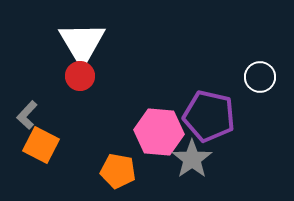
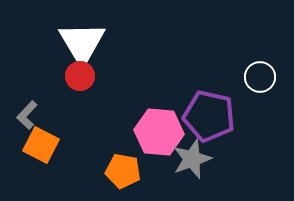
gray star: rotated 15 degrees clockwise
orange pentagon: moved 5 px right
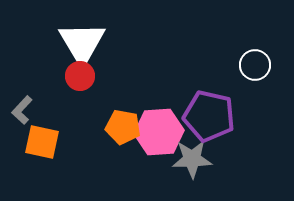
white circle: moved 5 px left, 12 px up
gray L-shape: moved 5 px left, 5 px up
pink hexagon: rotated 9 degrees counterclockwise
orange square: moved 1 px right, 3 px up; rotated 15 degrees counterclockwise
gray star: rotated 18 degrees clockwise
orange pentagon: moved 44 px up
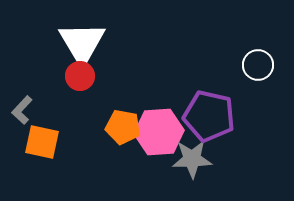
white circle: moved 3 px right
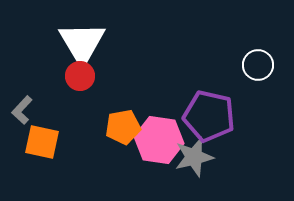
orange pentagon: rotated 20 degrees counterclockwise
pink hexagon: moved 8 px down; rotated 12 degrees clockwise
gray star: moved 2 px right, 2 px up; rotated 12 degrees counterclockwise
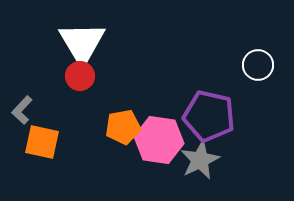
gray star: moved 6 px right, 3 px down; rotated 12 degrees counterclockwise
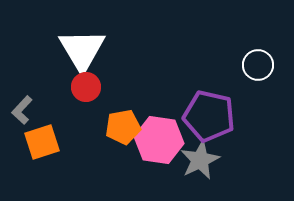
white triangle: moved 7 px down
red circle: moved 6 px right, 11 px down
orange square: rotated 30 degrees counterclockwise
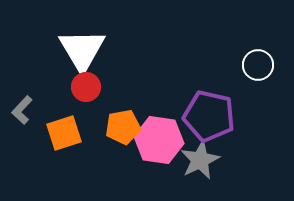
orange square: moved 22 px right, 9 px up
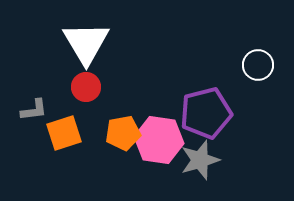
white triangle: moved 4 px right, 7 px up
gray L-shape: moved 12 px right; rotated 140 degrees counterclockwise
purple pentagon: moved 3 px left, 3 px up; rotated 27 degrees counterclockwise
orange pentagon: moved 6 px down
gray star: rotated 9 degrees clockwise
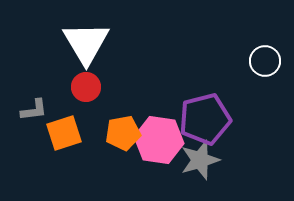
white circle: moved 7 px right, 4 px up
purple pentagon: moved 1 px left, 6 px down
